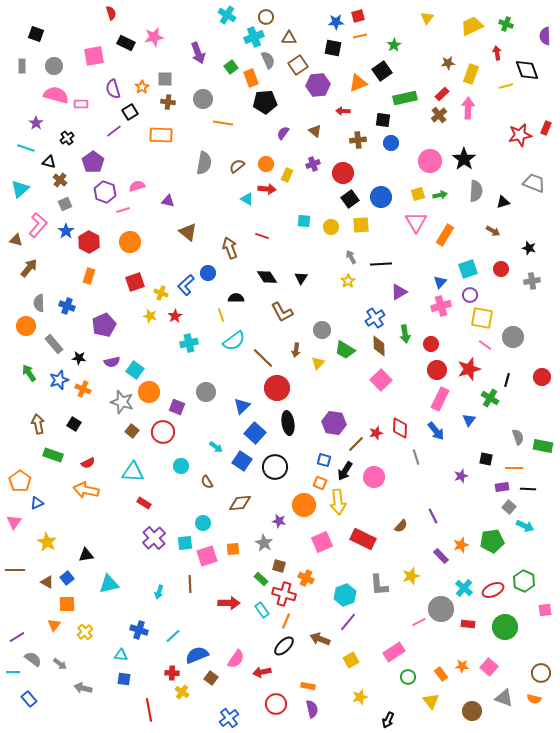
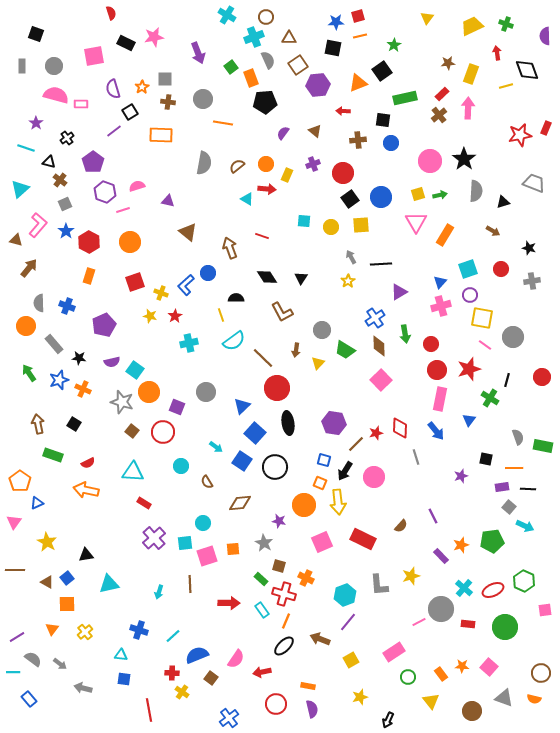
pink rectangle at (440, 399): rotated 15 degrees counterclockwise
orange triangle at (54, 625): moved 2 px left, 4 px down
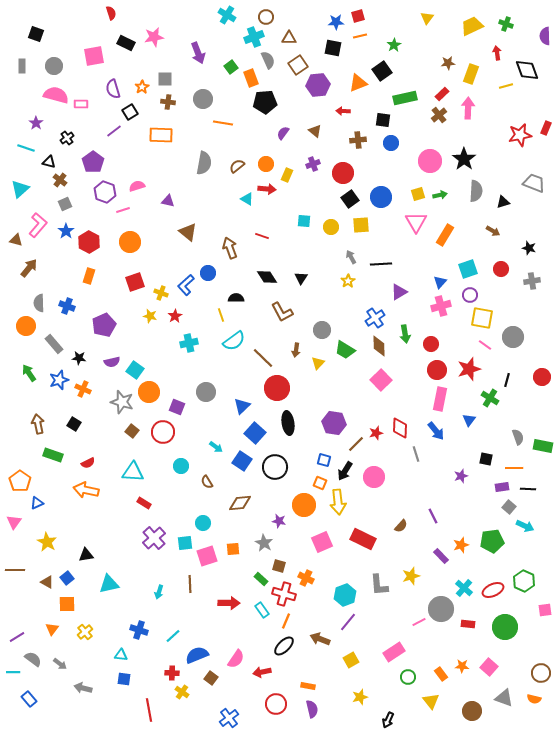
gray line at (416, 457): moved 3 px up
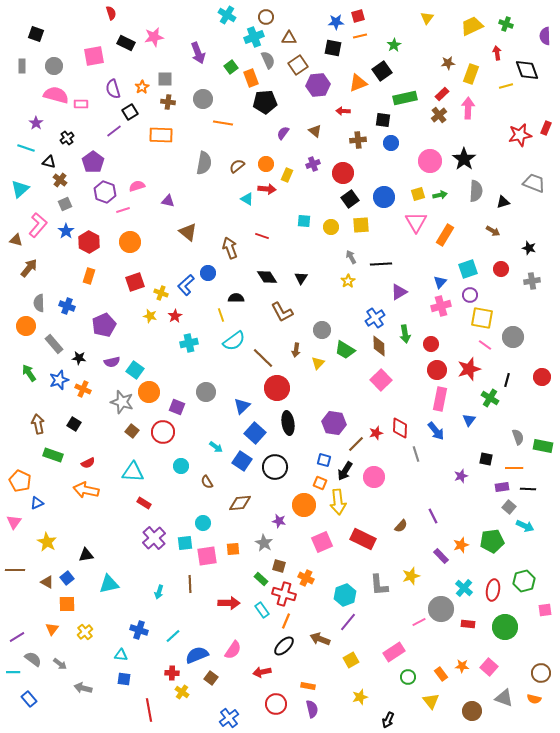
blue circle at (381, 197): moved 3 px right
orange pentagon at (20, 481): rotated 10 degrees counterclockwise
pink square at (207, 556): rotated 10 degrees clockwise
green hexagon at (524, 581): rotated 20 degrees clockwise
red ellipse at (493, 590): rotated 55 degrees counterclockwise
pink semicircle at (236, 659): moved 3 px left, 9 px up
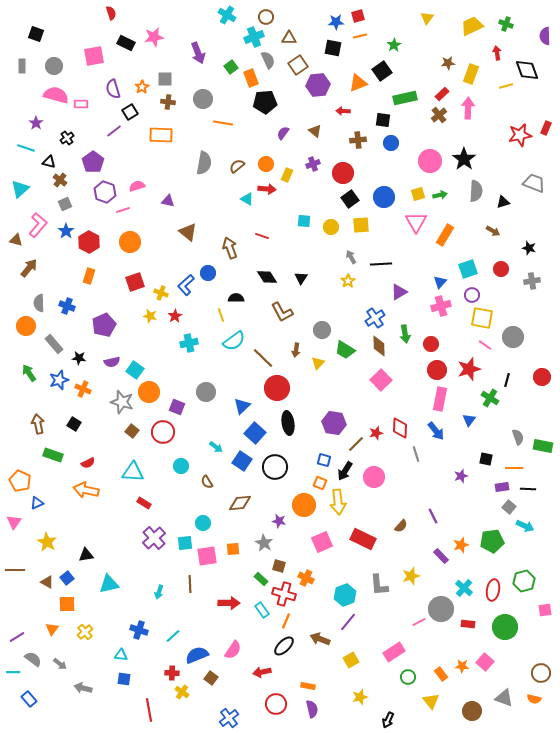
purple circle at (470, 295): moved 2 px right
pink square at (489, 667): moved 4 px left, 5 px up
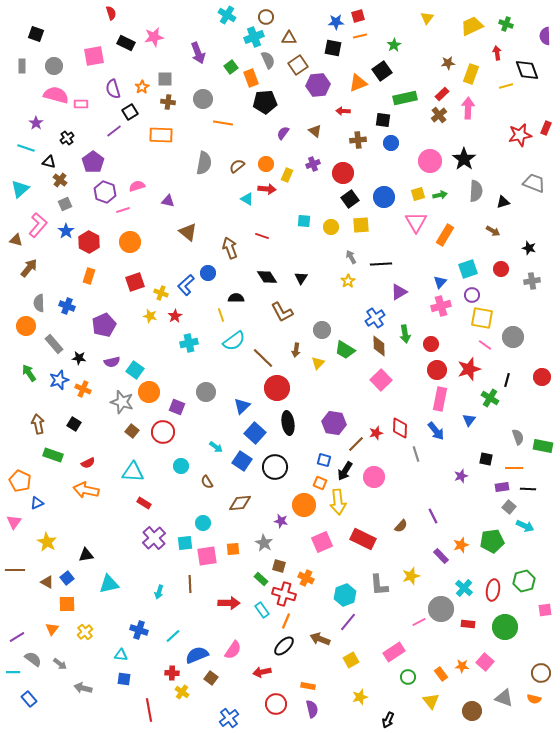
purple star at (279, 521): moved 2 px right
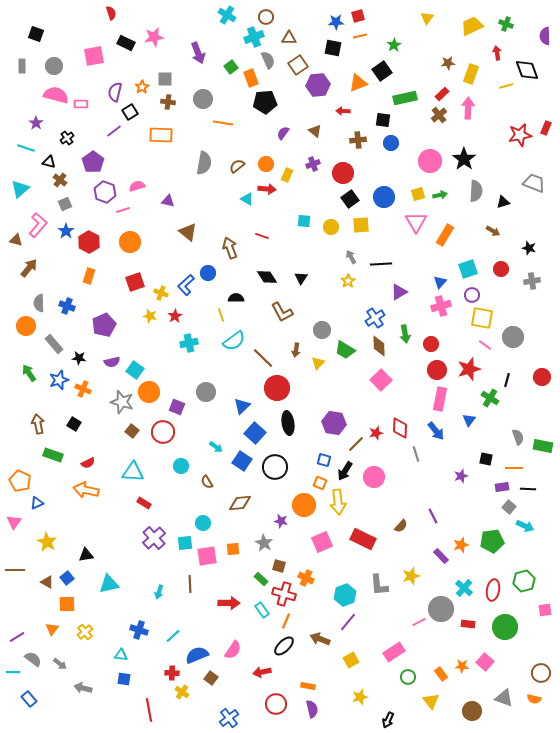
purple semicircle at (113, 89): moved 2 px right, 3 px down; rotated 30 degrees clockwise
